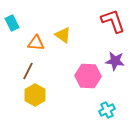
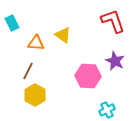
purple star: rotated 18 degrees clockwise
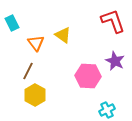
orange triangle: rotated 48 degrees clockwise
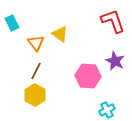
yellow triangle: moved 3 px left, 1 px up
brown line: moved 8 px right
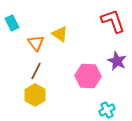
purple star: moved 2 px right
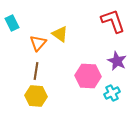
orange triangle: moved 2 px right; rotated 18 degrees clockwise
brown line: rotated 18 degrees counterclockwise
yellow hexagon: moved 1 px right, 1 px down; rotated 25 degrees counterclockwise
cyan cross: moved 5 px right, 17 px up
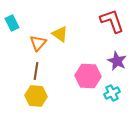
red L-shape: moved 1 px left
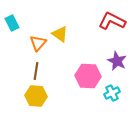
red L-shape: rotated 44 degrees counterclockwise
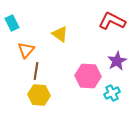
orange triangle: moved 12 px left, 7 px down
purple star: rotated 18 degrees clockwise
yellow hexagon: moved 3 px right, 1 px up
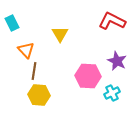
yellow triangle: rotated 24 degrees clockwise
orange triangle: rotated 24 degrees counterclockwise
purple star: rotated 18 degrees counterclockwise
brown line: moved 2 px left
